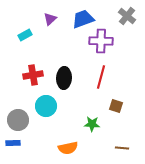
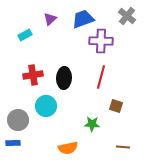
brown line: moved 1 px right, 1 px up
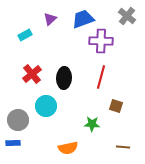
red cross: moved 1 px left, 1 px up; rotated 30 degrees counterclockwise
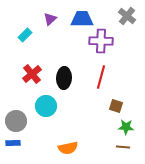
blue trapezoid: moved 1 px left; rotated 20 degrees clockwise
cyan rectangle: rotated 16 degrees counterclockwise
gray circle: moved 2 px left, 1 px down
green star: moved 34 px right, 3 px down
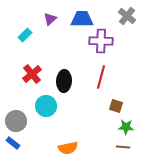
black ellipse: moved 3 px down
blue rectangle: rotated 40 degrees clockwise
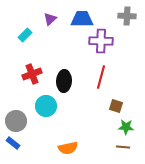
gray cross: rotated 36 degrees counterclockwise
red cross: rotated 18 degrees clockwise
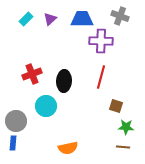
gray cross: moved 7 px left; rotated 18 degrees clockwise
cyan rectangle: moved 1 px right, 16 px up
blue rectangle: rotated 56 degrees clockwise
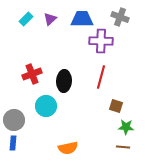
gray cross: moved 1 px down
gray circle: moved 2 px left, 1 px up
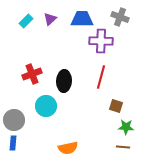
cyan rectangle: moved 2 px down
